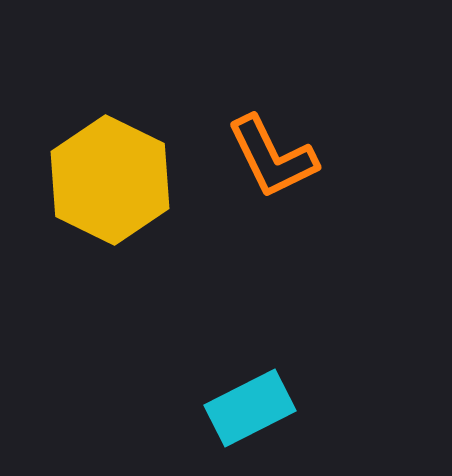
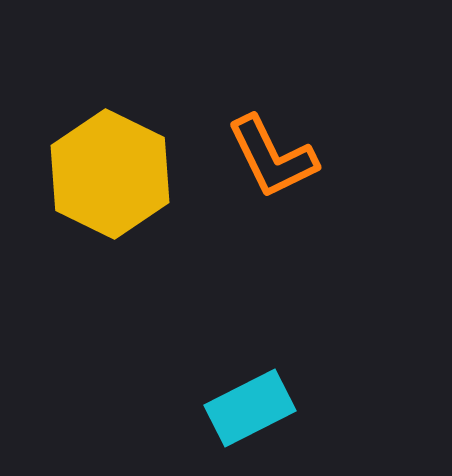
yellow hexagon: moved 6 px up
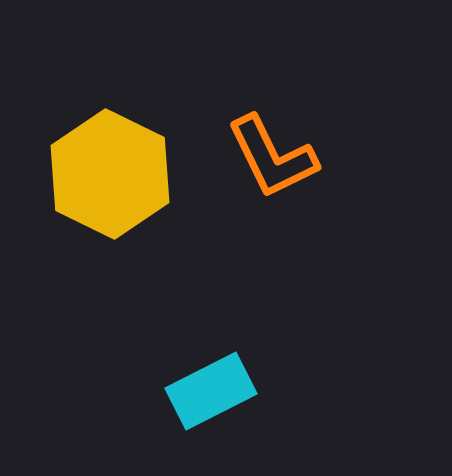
cyan rectangle: moved 39 px left, 17 px up
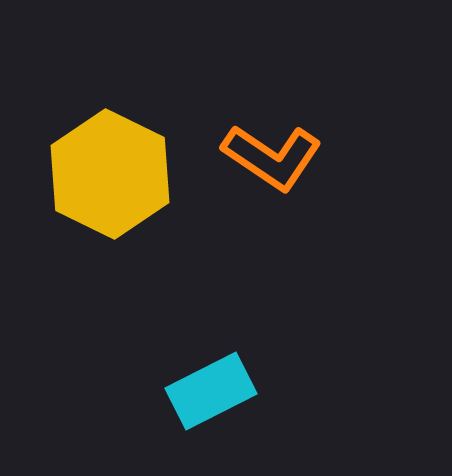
orange L-shape: rotated 30 degrees counterclockwise
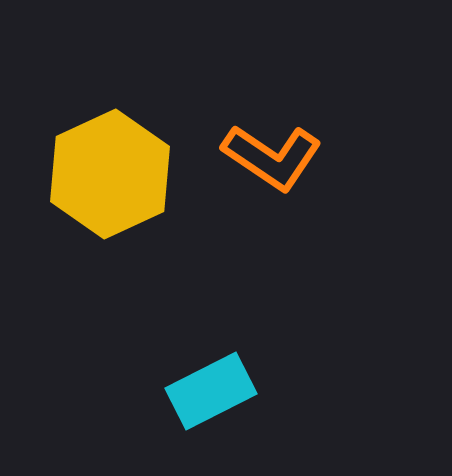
yellow hexagon: rotated 9 degrees clockwise
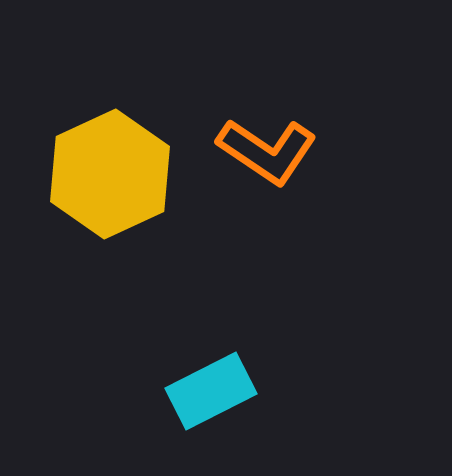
orange L-shape: moved 5 px left, 6 px up
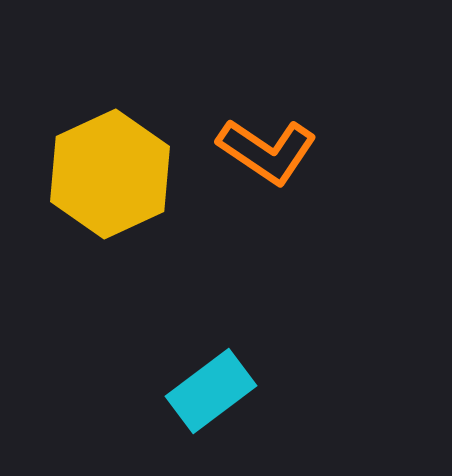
cyan rectangle: rotated 10 degrees counterclockwise
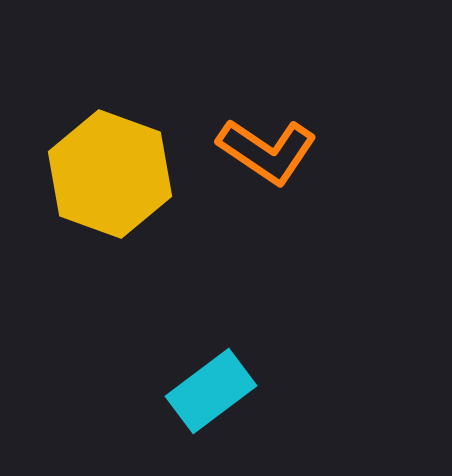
yellow hexagon: rotated 15 degrees counterclockwise
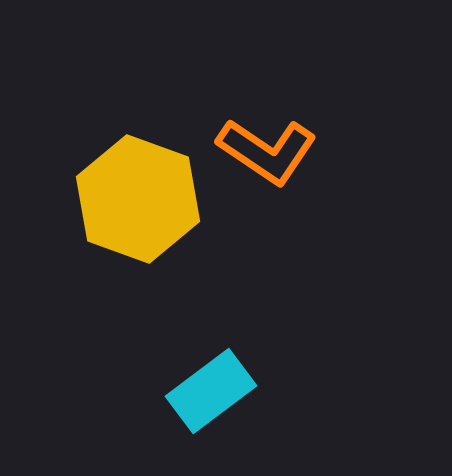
yellow hexagon: moved 28 px right, 25 px down
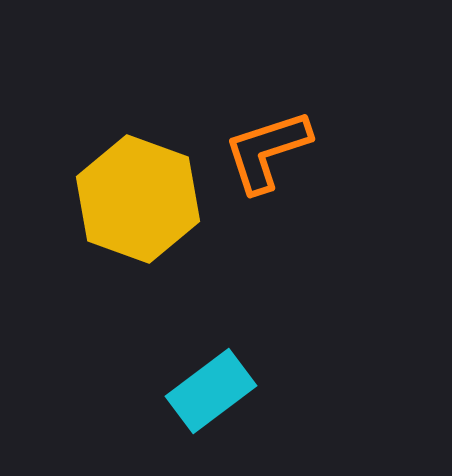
orange L-shape: rotated 128 degrees clockwise
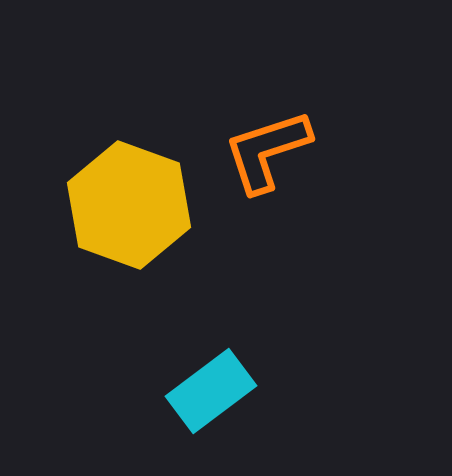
yellow hexagon: moved 9 px left, 6 px down
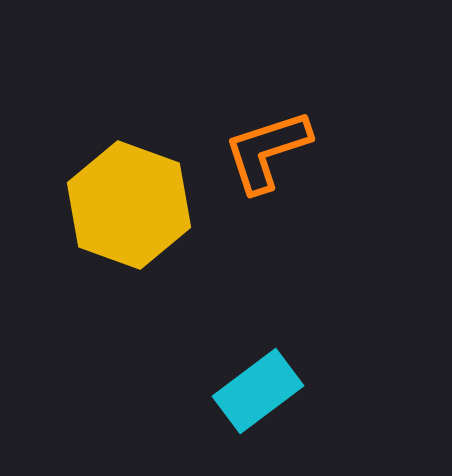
cyan rectangle: moved 47 px right
